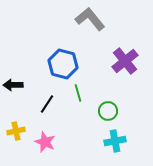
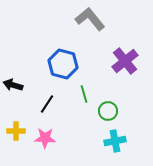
black arrow: rotated 18 degrees clockwise
green line: moved 6 px right, 1 px down
yellow cross: rotated 12 degrees clockwise
pink star: moved 4 px up; rotated 20 degrees counterclockwise
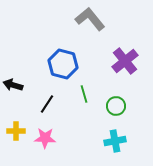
green circle: moved 8 px right, 5 px up
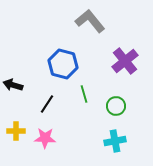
gray L-shape: moved 2 px down
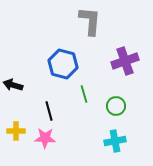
gray L-shape: rotated 44 degrees clockwise
purple cross: rotated 20 degrees clockwise
black line: moved 2 px right, 7 px down; rotated 48 degrees counterclockwise
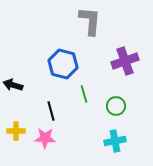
black line: moved 2 px right
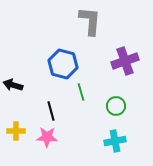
green line: moved 3 px left, 2 px up
pink star: moved 2 px right, 1 px up
